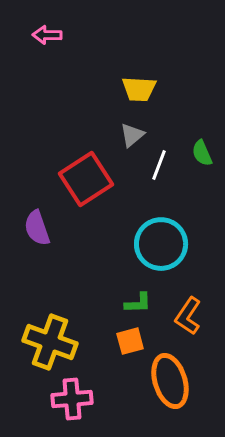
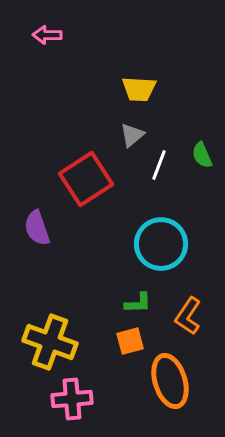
green semicircle: moved 2 px down
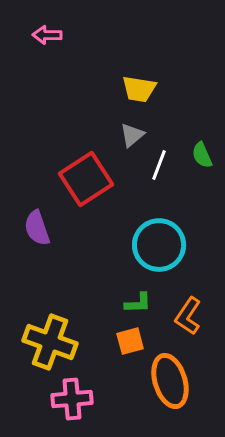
yellow trapezoid: rotated 6 degrees clockwise
cyan circle: moved 2 px left, 1 px down
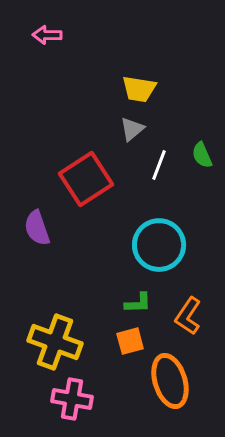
gray triangle: moved 6 px up
yellow cross: moved 5 px right
pink cross: rotated 15 degrees clockwise
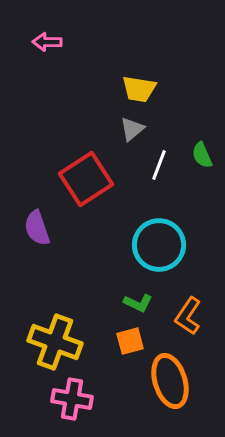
pink arrow: moved 7 px down
green L-shape: rotated 28 degrees clockwise
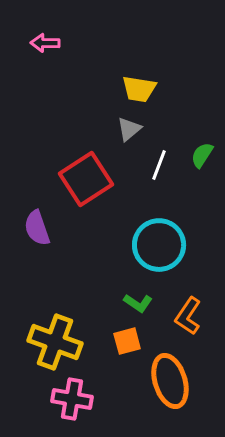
pink arrow: moved 2 px left, 1 px down
gray triangle: moved 3 px left
green semicircle: rotated 56 degrees clockwise
green L-shape: rotated 8 degrees clockwise
orange square: moved 3 px left
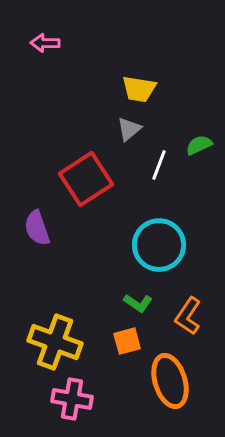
green semicircle: moved 3 px left, 10 px up; rotated 32 degrees clockwise
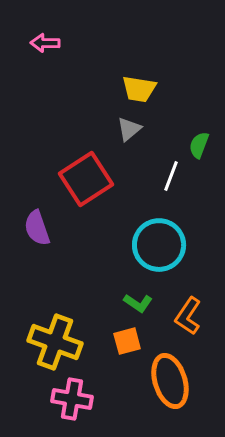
green semicircle: rotated 44 degrees counterclockwise
white line: moved 12 px right, 11 px down
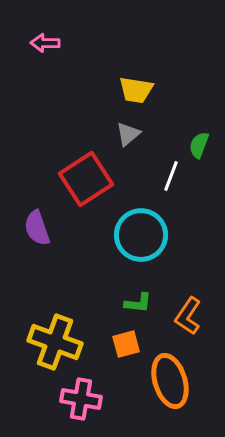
yellow trapezoid: moved 3 px left, 1 px down
gray triangle: moved 1 px left, 5 px down
cyan circle: moved 18 px left, 10 px up
green L-shape: rotated 28 degrees counterclockwise
orange square: moved 1 px left, 3 px down
pink cross: moved 9 px right
